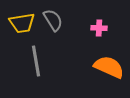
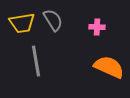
pink cross: moved 2 px left, 1 px up
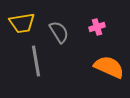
gray semicircle: moved 6 px right, 12 px down
pink cross: rotated 21 degrees counterclockwise
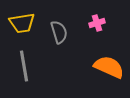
pink cross: moved 4 px up
gray semicircle: rotated 15 degrees clockwise
gray line: moved 12 px left, 5 px down
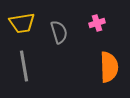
orange semicircle: rotated 64 degrees clockwise
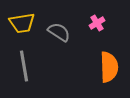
pink cross: rotated 14 degrees counterclockwise
gray semicircle: rotated 40 degrees counterclockwise
